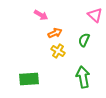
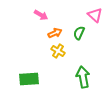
green semicircle: moved 5 px left, 7 px up
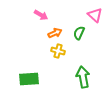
yellow cross: rotated 16 degrees counterclockwise
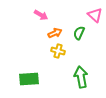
green arrow: moved 2 px left
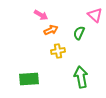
orange arrow: moved 4 px left, 3 px up
yellow cross: rotated 24 degrees counterclockwise
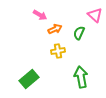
pink arrow: moved 1 px left
orange arrow: moved 4 px right, 1 px up
green rectangle: rotated 36 degrees counterclockwise
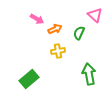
pink arrow: moved 3 px left, 4 px down
green arrow: moved 8 px right, 3 px up
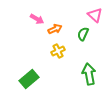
green semicircle: moved 4 px right, 1 px down
yellow cross: rotated 16 degrees counterclockwise
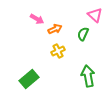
green arrow: moved 1 px left, 2 px down
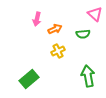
pink triangle: moved 1 px up
pink arrow: rotated 72 degrees clockwise
green semicircle: rotated 120 degrees counterclockwise
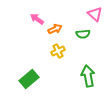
pink arrow: rotated 112 degrees clockwise
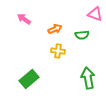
pink triangle: rotated 21 degrees counterclockwise
pink arrow: moved 13 px left
green semicircle: moved 1 px left, 1 px down
yellow cross: rotated 32 degrees clockwise
green arrow: moved 2 px down
